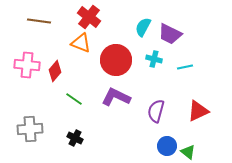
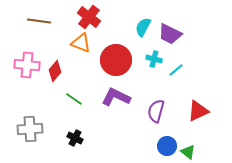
cyan line: moved 9 px left, 3 px down; rotated 28 degrees counterclockwise
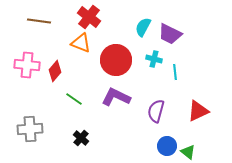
cyan line: moved 1 px left, 2 px down; rotated 56 degrees counterclockwise
black cross: moved 6 px right; rotated 14 degrees clockwise
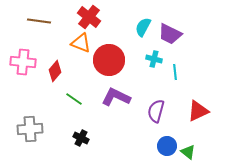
red circle: moved 7 px left
pink cross: moved 4 px left, 3 px up
black cross: rotated 14 degrees counterclockwise
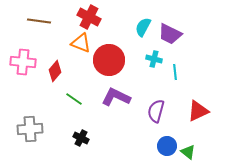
red cross: rotated 10 degrees counterclockwise
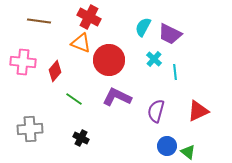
cyan cross: rotated 28 degrees clockwise
purple L-shape: moved 1 px right
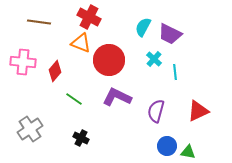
brown line: moved 1 px down
gray cross: rotated 30 degrees counterclockwise
green triangle: rotated 28 degrees counterclockwise
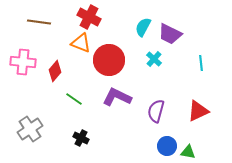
cyan line: moved 26 px right, 9 px up
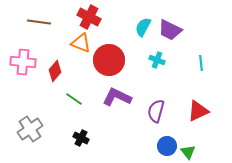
purple trapezoid: moved 4 px up
cyan cross: moved 3 px right, 1 px down; rotated 21 degrees counterclockwise
green triangle: rotated 42 degrees clockwise
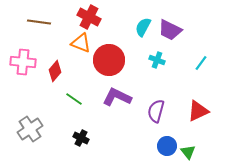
cyan line: rotated 42 degrees clockwise
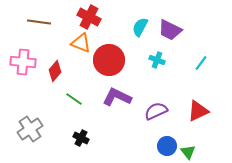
cyan semicircle: moved 3 px left
purple semicircle: rotated 50 degrees clockwise
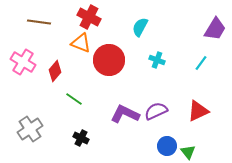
purple trapezoid: moved 45 px right, 1 px up; rotated 85 degrees counterclockwise
pink cross: rotated 25 degrees clockwise
purple L-shape: moved 8 px right, 17 px down
